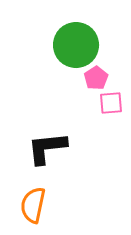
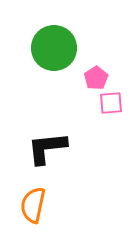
green circle: moved 22 px left, 3 px down
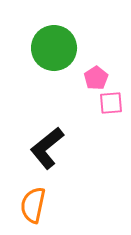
black L-shape: rotated 33 degrees counterclockwise
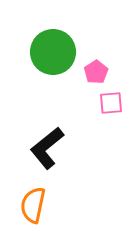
green circle: moved 1 px left, 4 px down
pink pentagon: moved 6 px up
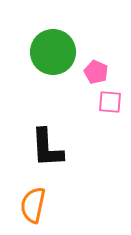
pink pentagon: rotated 15 degrees counterclockwise
pink square: moved 1 px left, 1 px up; rotated 10 degrees clockwise
black L-shape: rotated 54 degrees counterclockwise
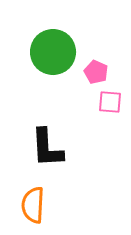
orange semicircle: rotated 9 degrees counterclockwise
